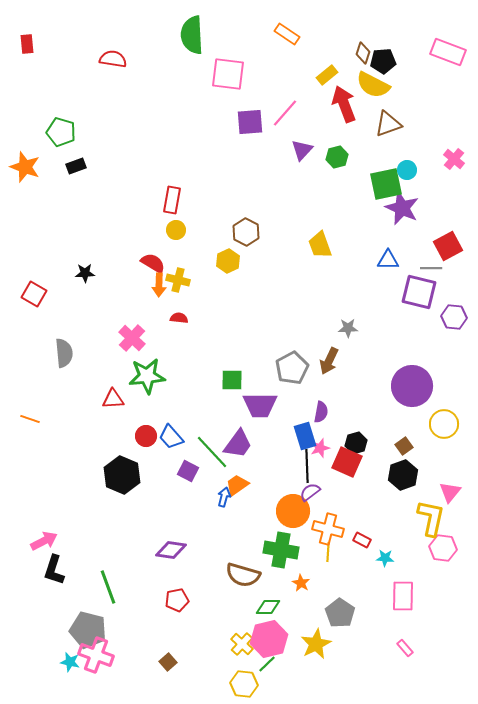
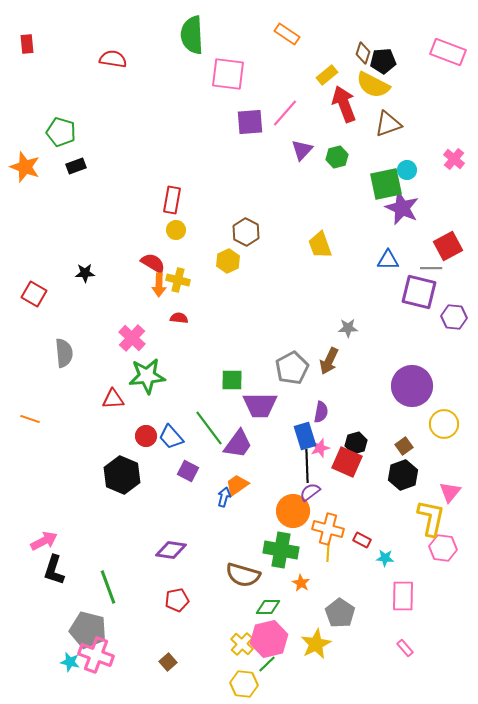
green line at (212, 452): moved 3 px left, 24 px up; rotated 6 degrees clockwise
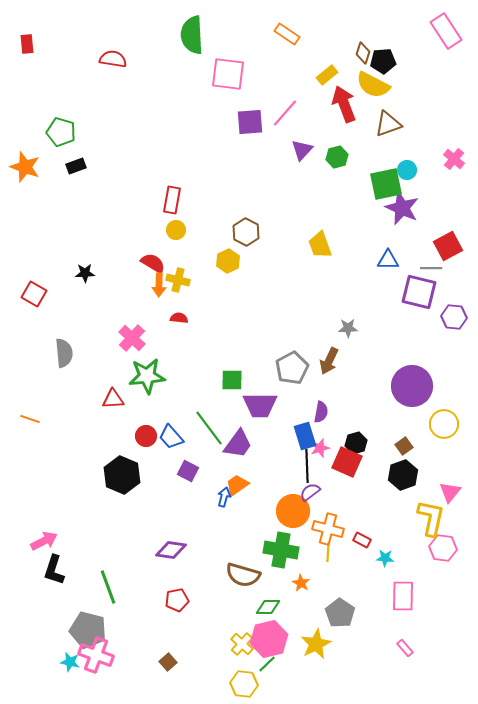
pink rectangle at (448, 52): moved 2 px left, 21 px up; rotated 36 degrees clockwise
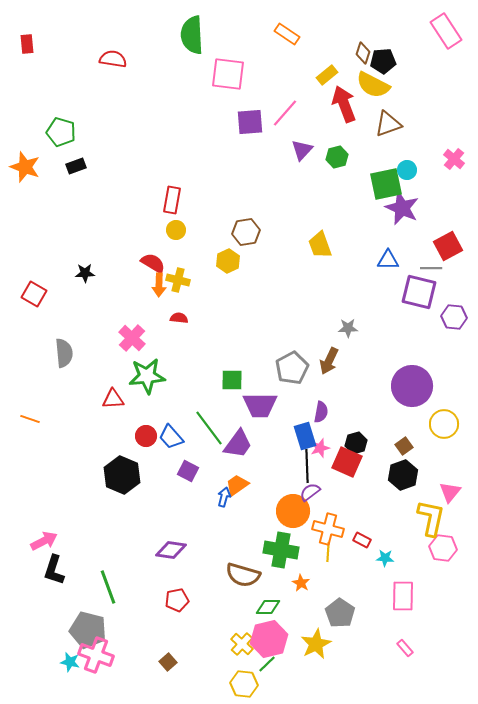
brown hexagon at (246, 232): rotated 24 degrees clockwise
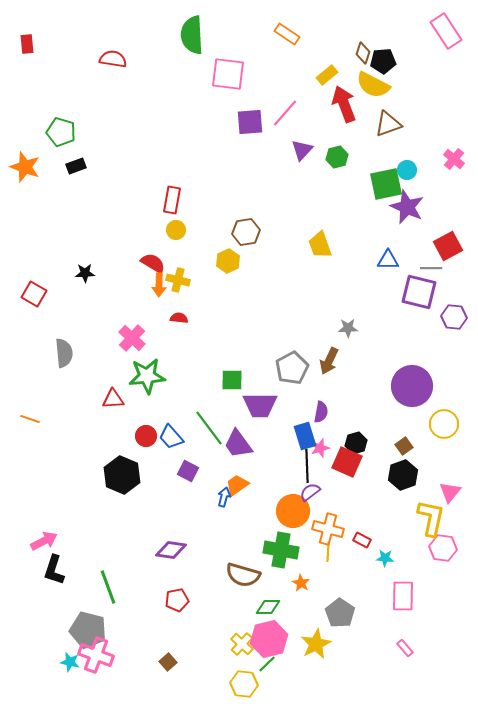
purple star at (402, 208): moved 5 px right, 1 px up
purple trapezoid at (238, 444): rotated 108 degrees clockwise
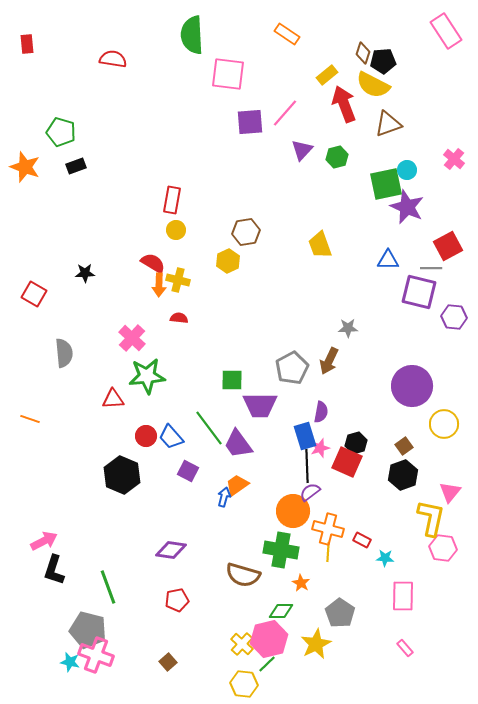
green diamond at (268, 607): moved 13 px right, 4 px down
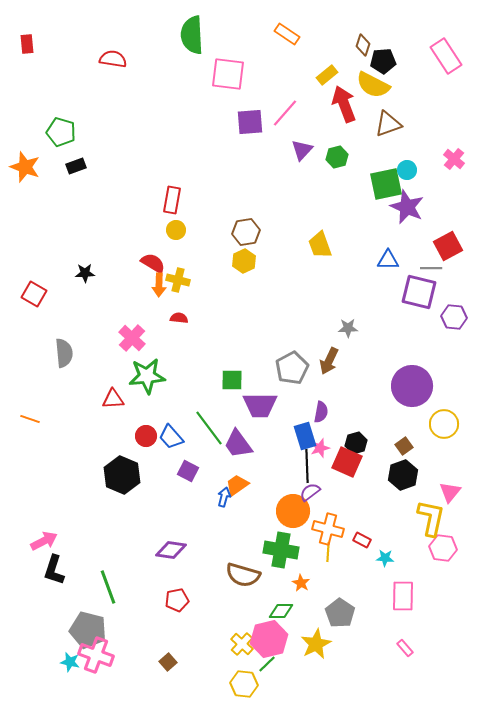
pink rectangle at (446, 31): moved 25 px down
brown diamond at (363, 53): moved 8 px up
yellow hexagon at (228, 261): moved 16 px right
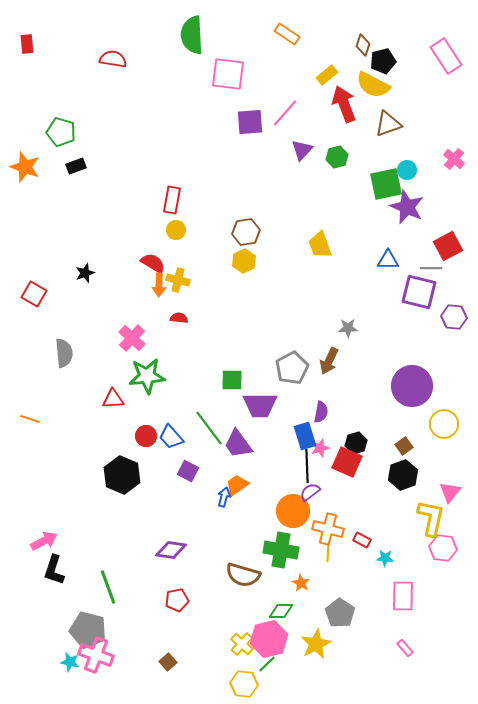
black pentagon at (383, 61): rotated 10 degrees counterclockwise
black star at (85, 273): rotated 18 degrees counterclockwise
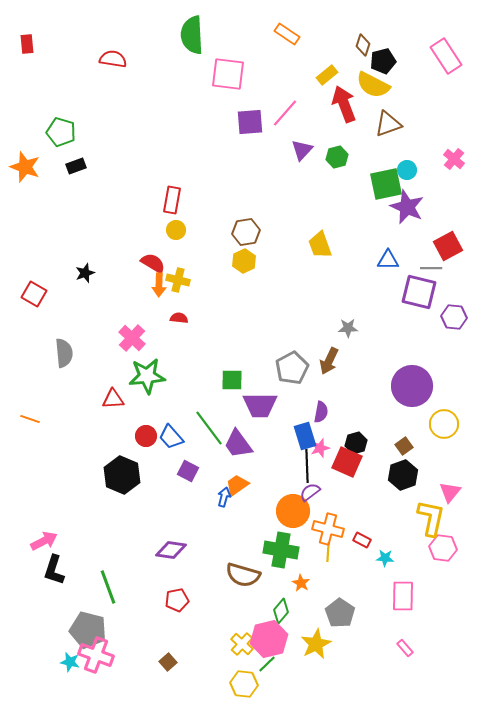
green diamond at (281, 611): rotated 50 degrees counterclockwise
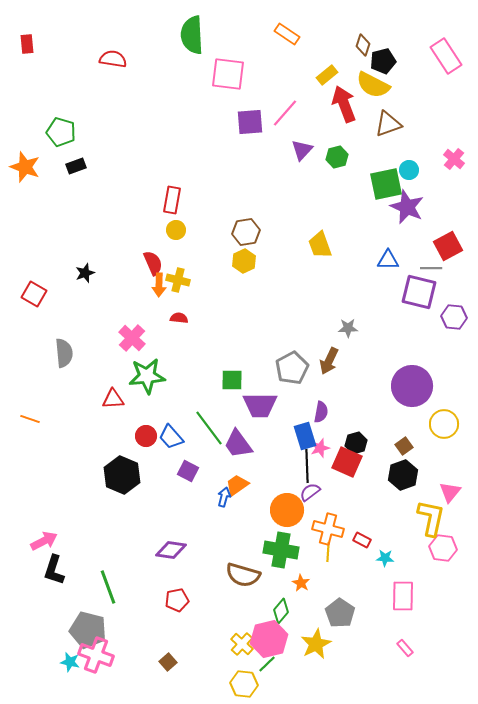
cyan circle at (407, 170): moved 2 px right
red semicircle at (153, 263): rotated 35 degrees clockwise
orange circle at (293, 511): moved 6 px left, 1 px up
